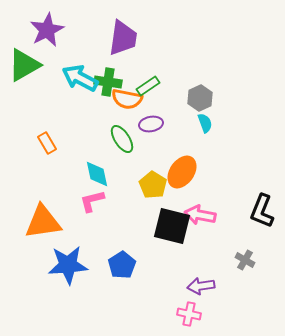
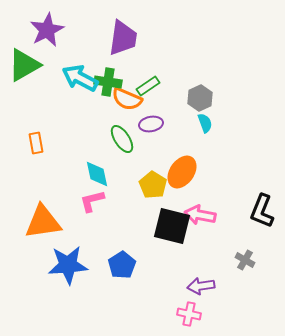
orange semicircle: rotated 12 degrees clockwise
orange rectangle: moved 11 px left; rotated 20 degrees clockwise
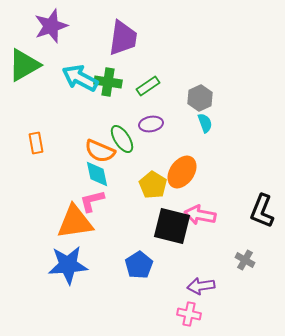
purple star: moved 4 px right, 4 px up; rotated 8 degrees clockwise
orange semicircle: moved 27 px left, 52 px down
orange triangle: moved 32 px right
blue pentagon: moved 17 px right
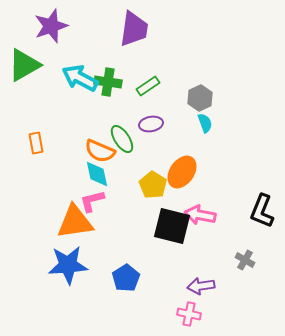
purple trapezoid: moved 11 px right, 9 px up
blue pentagon: moved 13 px left, 13 px down
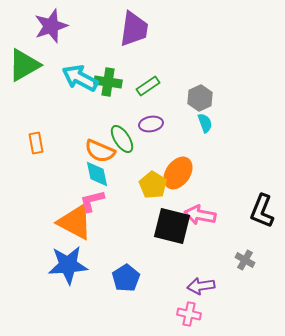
orange ellipse: moved 4 px left, 1 px down
orange triangle: rotated 36 degrees clockwise
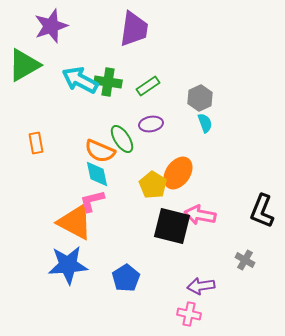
cyan arrow: moved 2 px down
